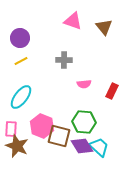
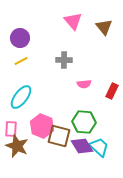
pink triangle: rotated 30 degrees clockwise
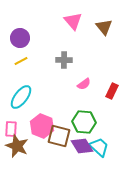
pink semicircle: rotated 32 degrees counterclockwise
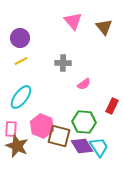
gray cross: moved 1 px left, 3 px down
red rectangle: moved 15 px down
cyan trapezoid: rotated 15 degrees clockwise
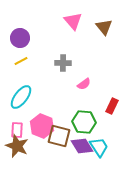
pink rectangle: moved 6 px right, 1 px down
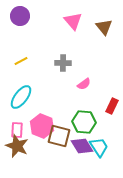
purple circle: moved 22 px up
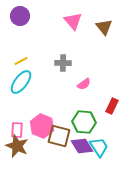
cyan ellipse: moved 15 px up
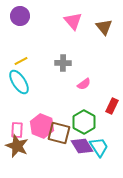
cyan ellipse: moved 2 px left; rotated 70 degrees counterclockwise
green hexagon: rotated 25 degrees clockwise
brown square: moved 3 px up
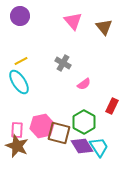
gray cross: rotated 28 degrees clockwise
pink hexagon: rotated 25 degrees clockwise
